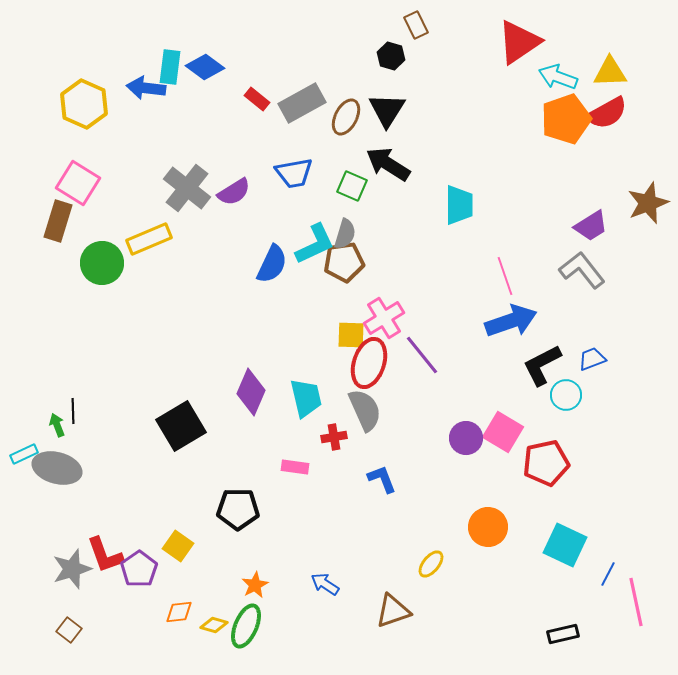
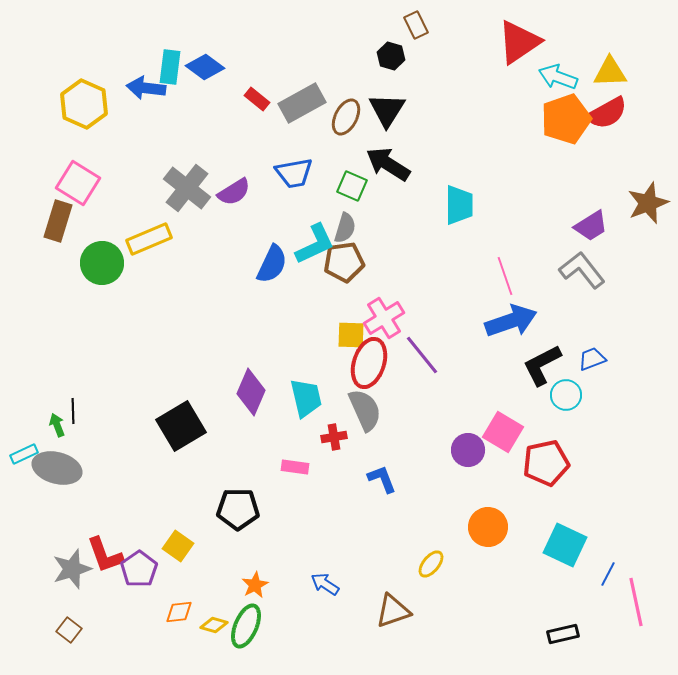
gray semicircle at (345, 234): moved 6 px up
purple circle at (466, 438): moved 2 px right, 12 px down
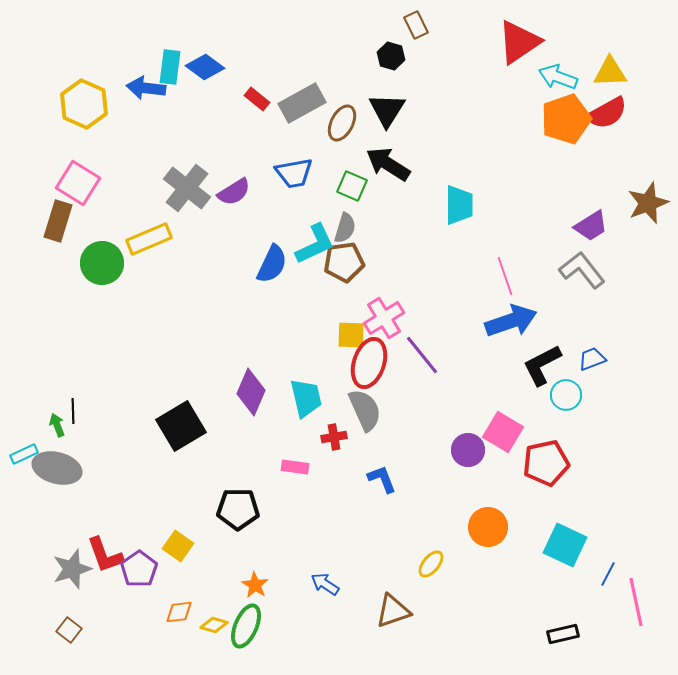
brown ellipse at (346, 117): moved 4 px left, 6 px down
orange star at (255, 585): rotated 12 degrees counterclockwise
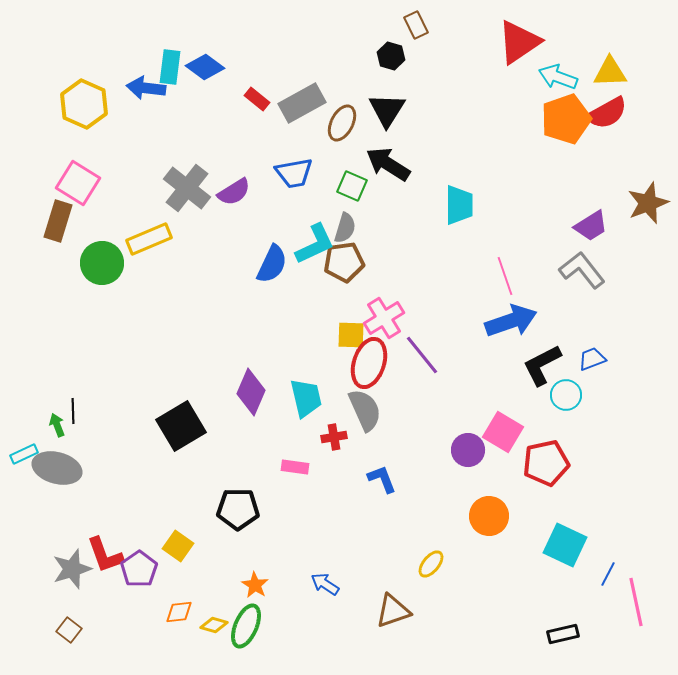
orange circle at (488, 527): moved 1 px right, 11 px up
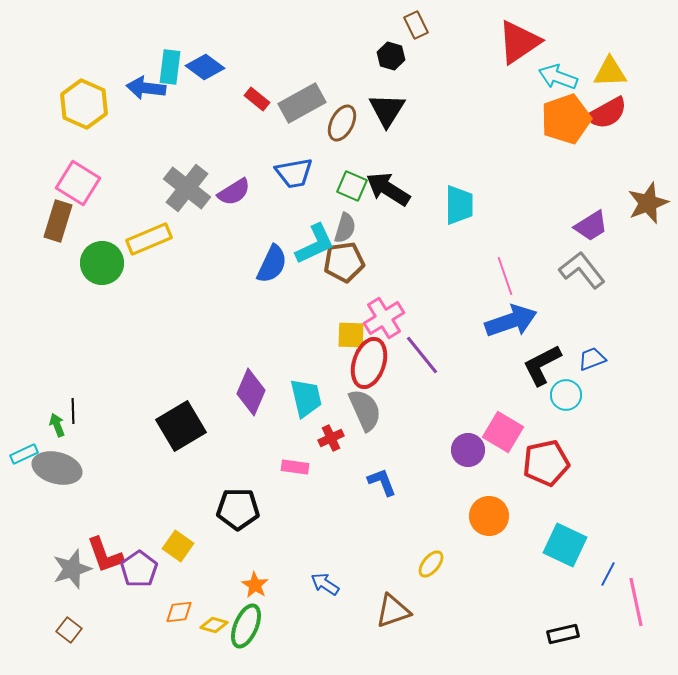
black arrow at (388, 164): moved 25 px down
red cross at (334, 437): moved 3 px left, 1 px down; rotated 15 degrees counterclockwise
blue L-shape at (382, 479): moved 3 px down
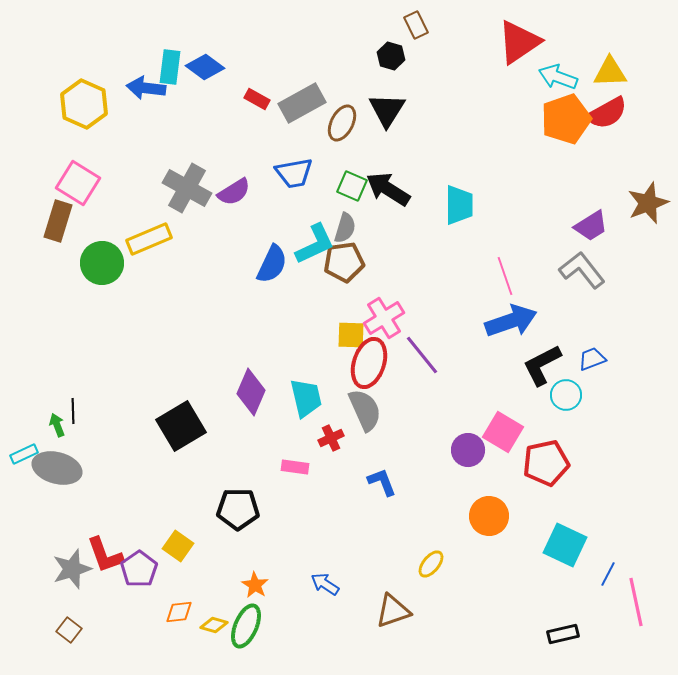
red rectangle at (257, 99): rotated 10 degrees counterclockwise
gray cross at (187, 188): rotated 9 degrees counterclockwise
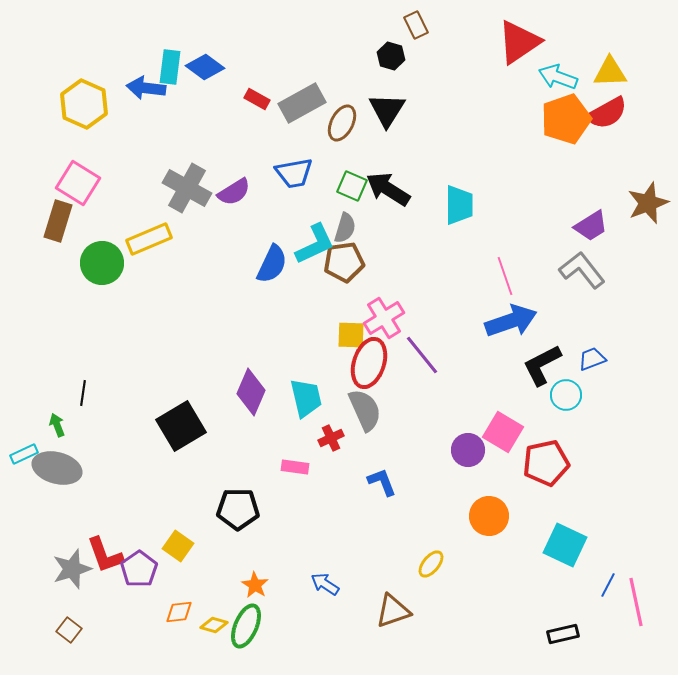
black line at (73, 411): moved 10 px right, 18 px up; rotated 10 degrees clockwise
blue line at (608, 574): moved 11 px down
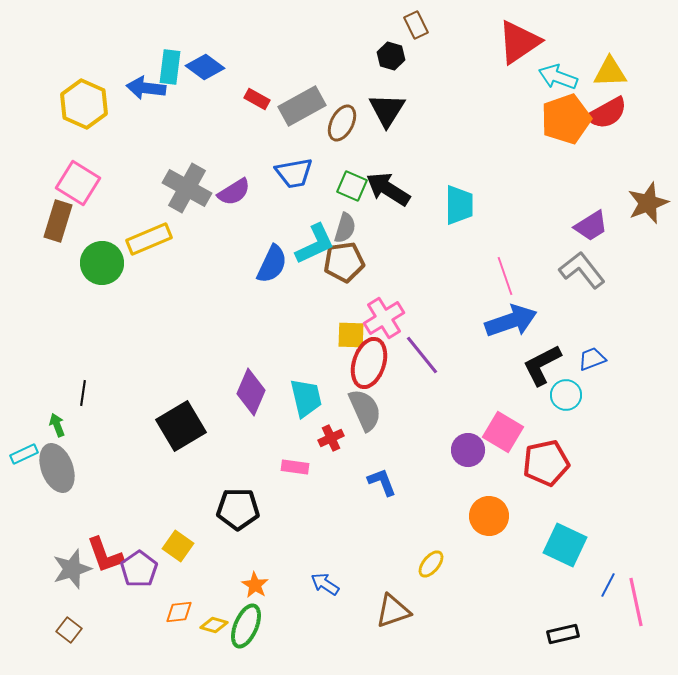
gray rectangle at (302, 103): moved 3 px down
gray ellipse at (57, 468): rotated 54 degrees clockwise
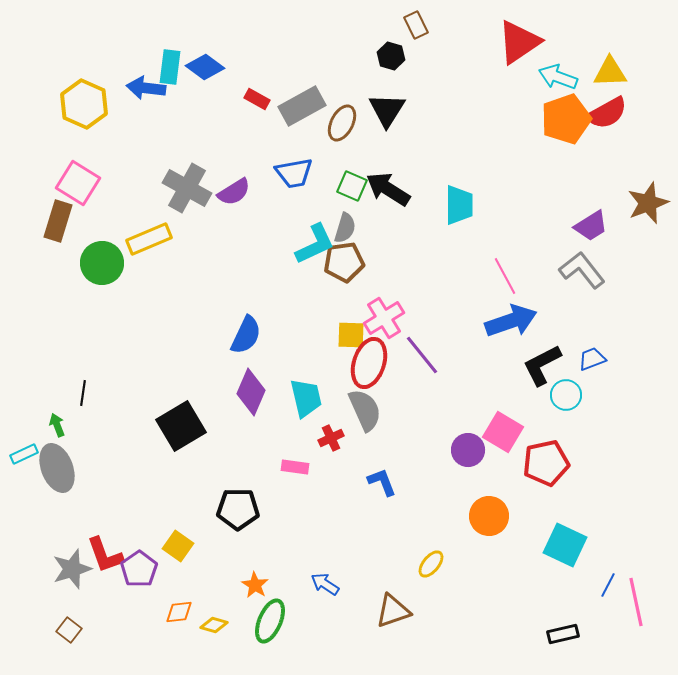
blue semicircle at (272, 264): moved 26 px left, 71 px down
pink line at (505, 276): rotated 9 degrees counterclockwise
green ellipse at (246, 626): moved 24 px right, 5 px up
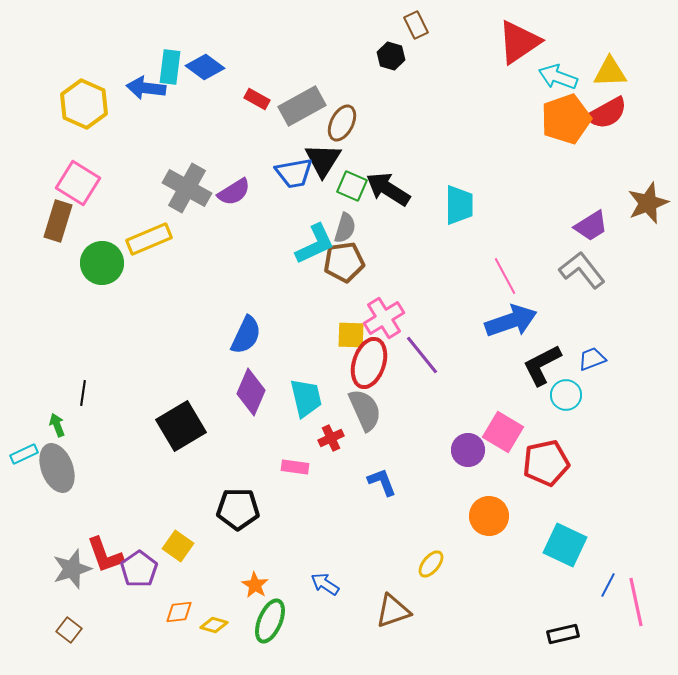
black triangle at (387, 110): moved 64 px left, 50 px down
